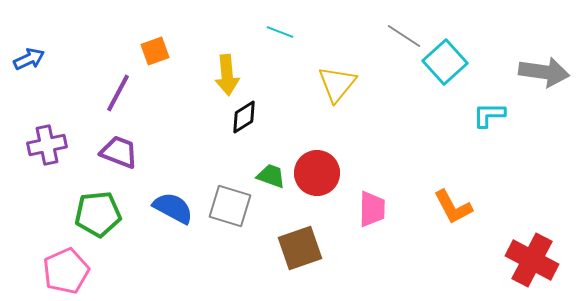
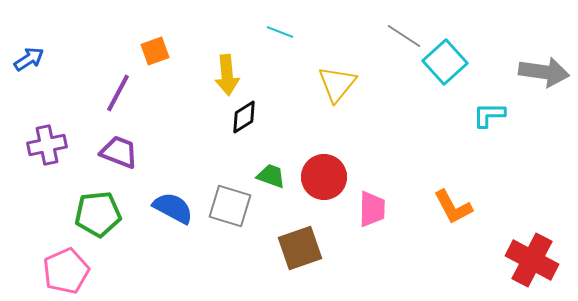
blue arrow: rotated 8 degrees counterclockwise
red circle: moved 7 px right, 4 px down
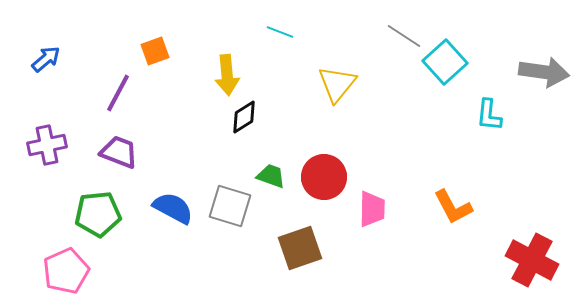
blue arrow: moved 17 px right; rotated 8 degrees counterclockwise
cyan L-shape: rotated 84 degrees counterclockwise
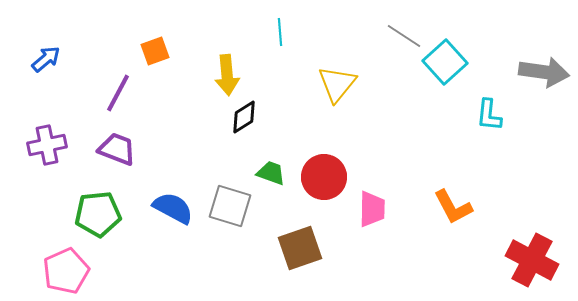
cyan line: rotated 64 degrees clockwise
purple trapezoid: moved 2 px left, 3 px up
green trapezoid: moved 3 px up
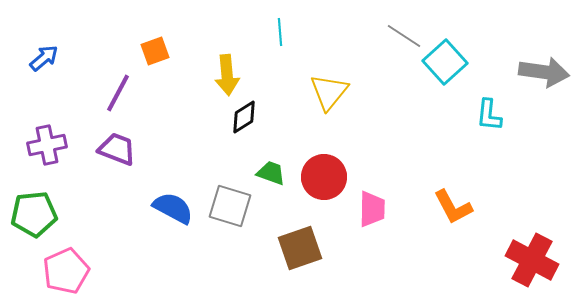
blue arrow: moved 2 px left, 1 px up
yellow triangle: moved 8 px left, 8 px down
green pentagon: moved 64 px left
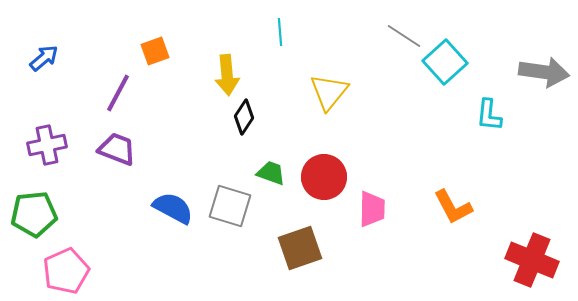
black diamond: rotated 24 degrees counterclockwise
red cross: rotated 6 degrees counterclockwise
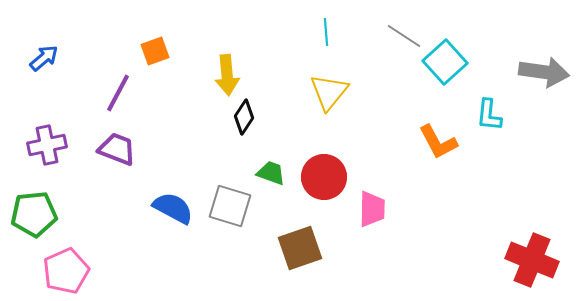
cyan line: moved 46 px right
orange L-shape: moved 15 px left, 65 px up
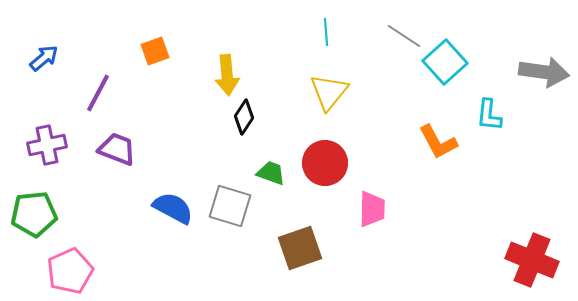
purple line: moved 20 px left
red circle: moved 1 px right, 14 px up
pink pentagon: moved 4 px right
